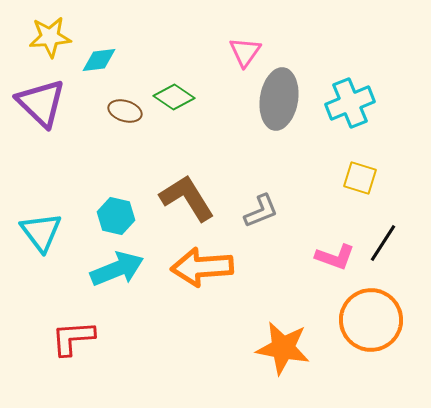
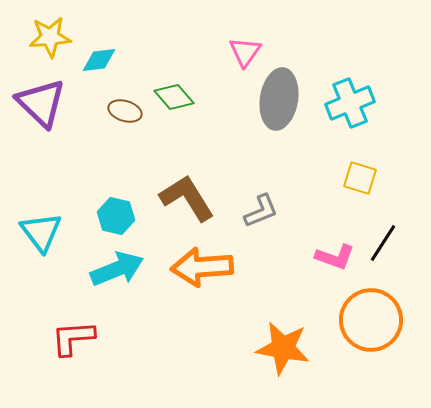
green diamond: rotated 15 degrees clockwise
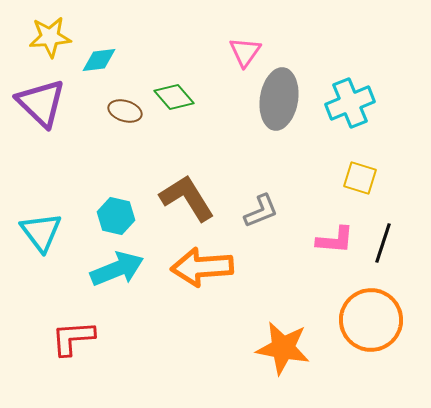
black line: rotated 15 degrees counterclockwise
pink L-shape: moved 17 px up; rotated 15 degrees counterclockwise
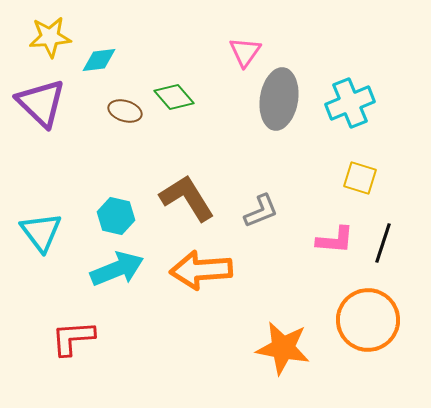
orange arrow: moved 1 px left, 3 px down
orange circle: moved 3 px left
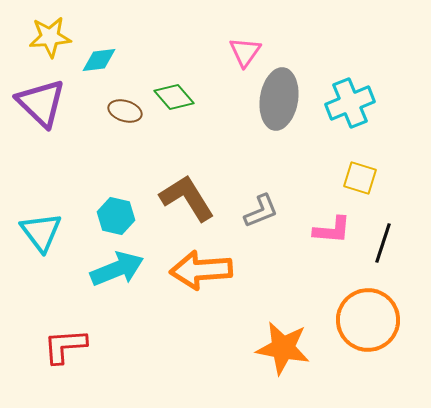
pink L-shape: moved 3 px left, 10 px up
red L-shape: moved 8 px left, 8 px down
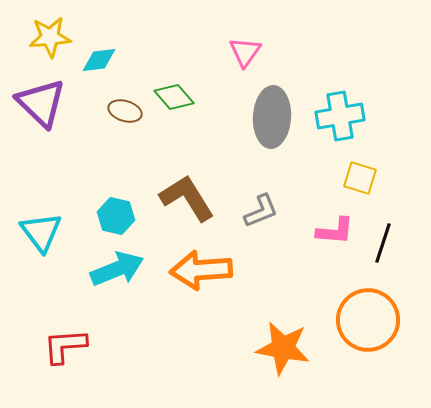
gray ellipse: moved 7 px left, 18 px down; rotated 6 degrees counterclockwise
cyan cross: moved 10 px left, 13 px down; rotated 12 degrees clockwise
pink L-shape: moved 3 px right, 1 px down
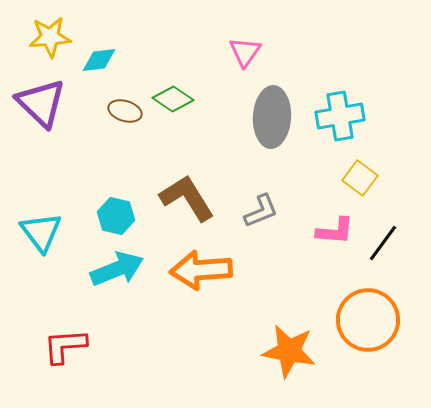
green diamond: moved 1 px left, 2 px down; rotated 15 degrees counterclockwise
yellow square: rotated 20 degrees clockwise
black line: rotated 18 degrees clockwise
orange star: moved 6 px right, 3 px down
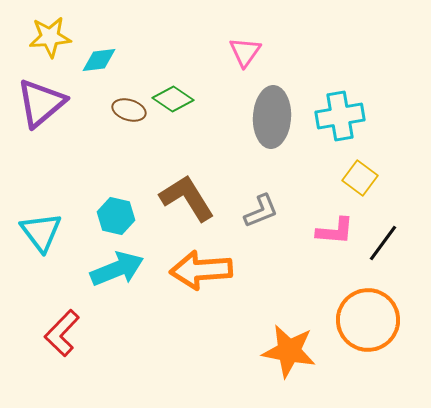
purple triangle: rotated 36 degrees clockwise
brown ellipse: moved 4 px right, 1 px up
red L-shape: moved 3 px left, 13 px up; rotated 42 degrees counterclockwise
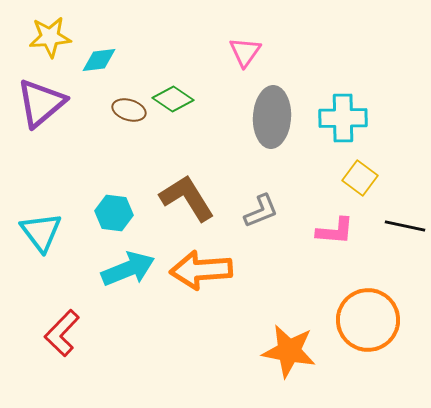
cyan cross: moved 3 px right, 2 px down; rotated 9 degrees clockwise
cyan hexagon: moved 2 px left, 3 px up; rotated 6 degrees counterclockwise
black line: moved 22 px right, 17 px up; rotated 66 degrees clockwise
cyan arrow: moved 11 px right
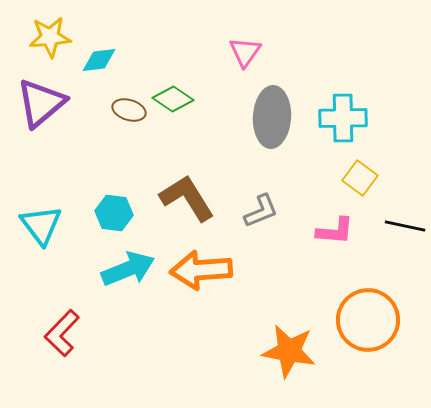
cyan triangle: moved 7 px up
